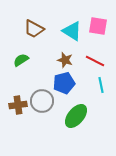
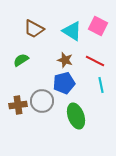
pink square: rotated 18 degrees clockwise
green ellipse: rotated 60 degrees counterclockwise
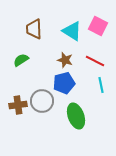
brown trapezoid: rotated 60 degrees clockwise
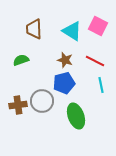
green semicircle: rotated 14 degrees clockwise
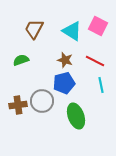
brown trapezoid: rotated 30 degrees clockwise
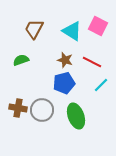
red line: moved 3 px left, 1 px down
cyan line: rotated 56 degrees clockwise
gray circle: moved 9 px down
brown cross: moved 3 px down; rotated 18 degrees clockwise
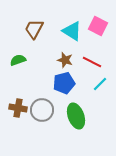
green semicircle: moved 3 px left
cyan line: moved 1 px left, 1 px up
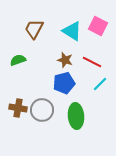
green ellipse: rotated 15 degrees clockwise
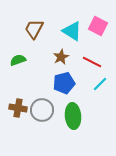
brown star: moved 4 px left, 3 px up; rotated 28 degrees clockwise
green ellipse: moved 3 px left
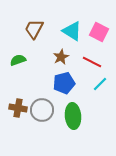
pink square: moved 1 px right, 6 px down
